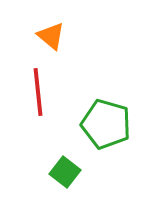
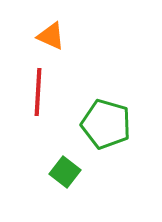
orange triangle: rotated 16 degrees counterclockwise
red line: rotated 9 degrees clockwise
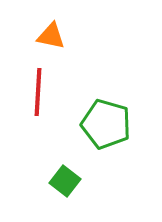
orange triangle: rotated 12 degrees counterclockwise
green square: moved 9 px down
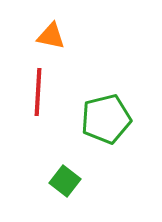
green pentagon: moved 5 px up; rotated 30 degrees counterclockwise
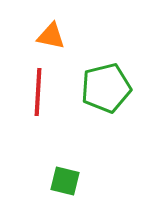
green pentagon: moved 31 px up
green square: rotated 24 degrees counterclockwise
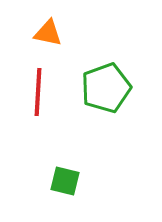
orange triangle: moved 3 px left, 3 px up
green pentagon: rotated 6 degrees counterclockwise
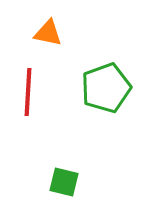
red line: moved 10 px left
green square: moved 1 px left, 1 px down
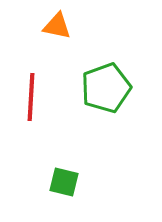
orange triangle: moved 9 px right, 7 px up
red line: moved 3 px right, 5 px down
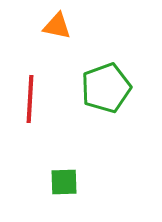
red line: moved 1 px left, 2 px down
green square: rotated 16 degrees counterclockwise
